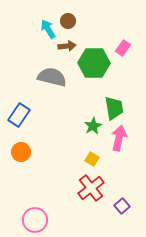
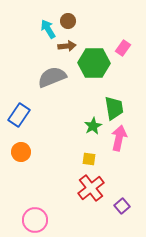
gray semicircle: rotated 36 degrees counterclockwise
yellow square: moved 3 px left; rotated 24 degrees counterclockwise
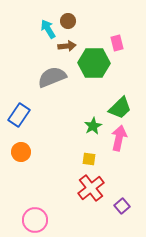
pink rectangle: moved 6 px left, 5 px up; rotated 49 degrees counterclockwise
green trapezoid: moved 6 px right; rotated 55 degrees clockwise
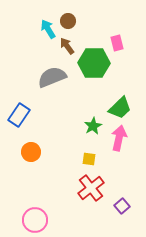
brown arrow: rotated 120 degrees counterclockwise
orange circle: moved 10 px right
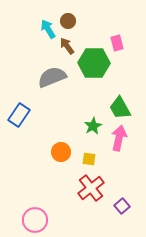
green trapezoid: rotated 105 degrees clockwise
orange circle: moved 30 px right
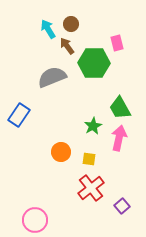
brown circle: moved 3 px right, 3 px down
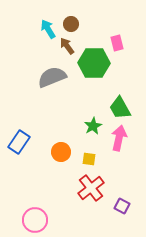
blue rectangle: moved 27 px down
purple square: rotated 21 degrees counterclockwise
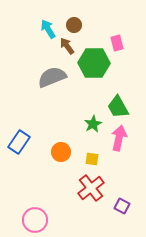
brown circle: moved 3 px right, 1 px down
green trapezoid: moved 2 px left, 1 px up
green star: moved 2 px up
yellow square: moved 3 px right
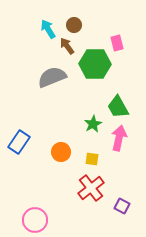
green hexagon: moved 1 px right, 1 px down
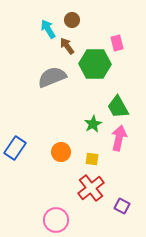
brown circle: moved 2 px left, 5 px up
blue rectangle: moved 4 px left, 6 px down
pink circle: moved 21 px right
